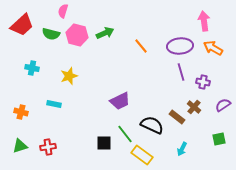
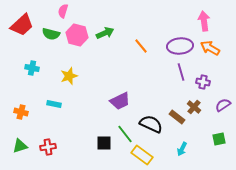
orange arrow: moved 3 px left
black semicircle: moved 1 px left, 1 px up
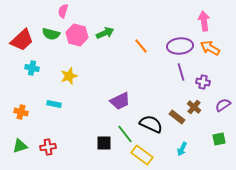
red trapezoid: moved 15 px down
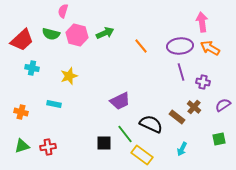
pink arrow: moved 2 px left, 1 px down
green triangle: moved 2 px right
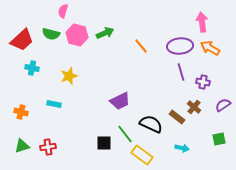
cyan arrow: moved 1 px up; rotated 104 degrees counterclockwise
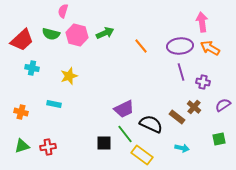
purple trapezoid: moved 4 px right, 8 px down
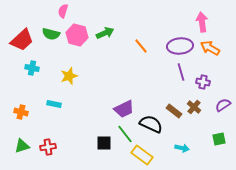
brown rectangle: moved 3 px left, 6 px up
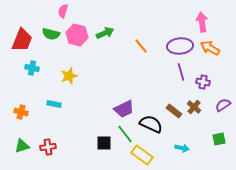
red trapezoid: rotated 25 degrees counterclockwise
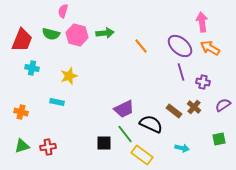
green arrow: rotated 18 degrees clockwise
purple ellipse: rotated 45 degrees clockwise
cyan rectangle: moved 3 px right, 2 px up
